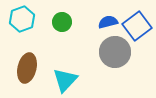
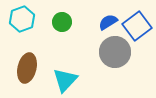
blue semicircle: rotated 18 degrees counterclockwise
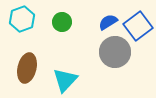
blue square: moved 1 px right
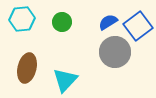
cyan hexagon: rotated 15 degrees clockwise
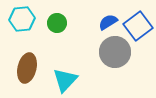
green circle: moved 5 px left, 1 px down
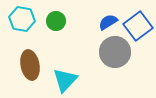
cyan hexagon: rotated 15 degrees clockwise
green circle: moved 1 px left, 2 px up
brown ellipse: moved 3 px right, 3 px up; rotated 24 degrees counterclockwise
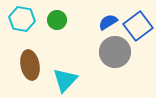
green circle: moved 1 px right, 1 px up
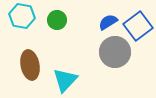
cyan hexagon: moved 3 px up
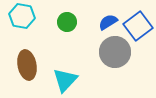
green circle: moved 10 px right, 2 px down
brown ellipse: moved 3 px left
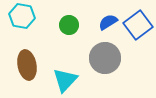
green circle: moved 2 px right, 3 px down
blue square: moved 1 px up
gray circle: moved 10 px left, 6 px down
